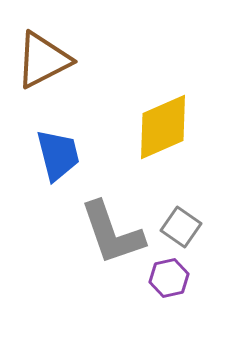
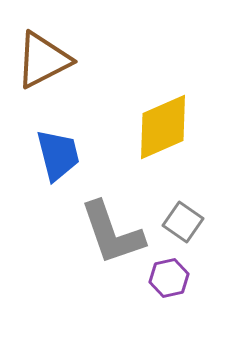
gray square: moved 2 px right, 5 px up
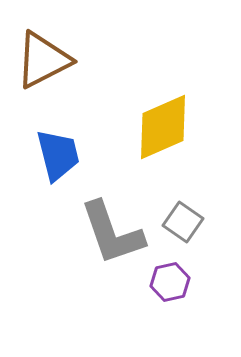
purple hexagon: moved 1 px right, 4 px down
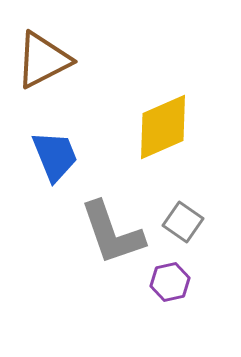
blue trapezoid: moved 3 px left, 1 px down; rotated 8 degrees counterclockwise
